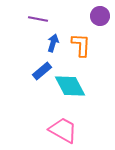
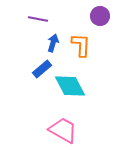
blue rectangle: moved 2 px up
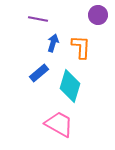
purple circle: moved 2 px left, 1 px up
orange L-shape: moved 2 px down
blue rectangle: moved 3 px left, 4 px down
cyan diamond: rotated 44 degrees clockwise
pink trapezoid: moved 4 px left, 6 px up
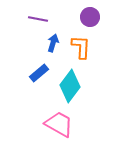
purple circle: moved 8 px left, 2 px down
cyan diamond: rotated 20 degrees clockwise
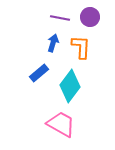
purple line: moved 22 px right, 1 px up
pink trapezoid: moved 2 px right
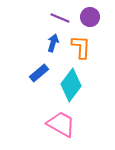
purple line: rotated 12 degrees clockwise
cyan diamond: moved 1 px right, 1 px up
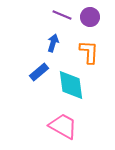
purple line: moved 2 px right, 3 px up
orange L-shape: moved 8 px right, 5 px down
blue rectangle: moved 1 px up
cyan diamond: rotated 44 degrees counterclockwise
pink trapezoid: moved 2 px right, 2 px down
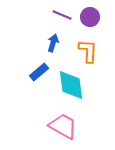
orange L-shape: moved 1 px left, 1 px up
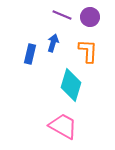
blue rectangle: moved 9 px left, 18 px up; rotated 36 degrees counterclockwise
cyan diamond: rotated 24 degrees clockwise
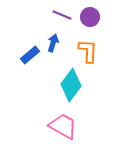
blue rectangle: moved 1 px down; rotated 36 degrees clockwise
cyan diamond: rotated 20 degrees clockwise
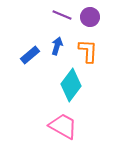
blue arrow: moved 4 px right, 3 px down
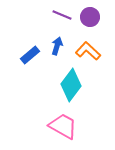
orange L-shape: rotated 50 degrees counterclockwise
